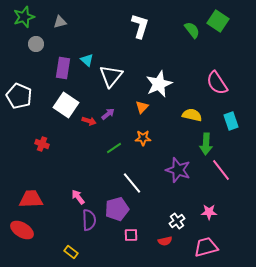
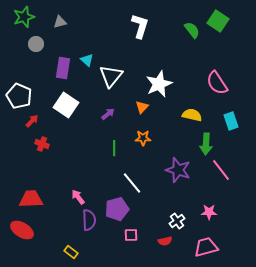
red arrow: moved 57 px left; rotated 64 degrees counterclockwise
green line: rotated 56 degrees counterclockwise
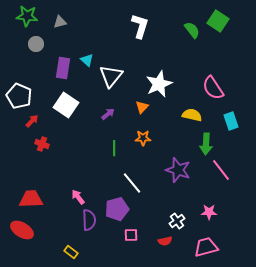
green star: moved 3 px right, 1 px up; rotated 25 degrees clockwise
pink semicircle: moved 4 px left, 5 px down
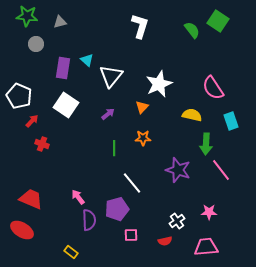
red trapezoid: rotated 25 degrees clockwise
pink trapezoid: rotated 10 degrees clockwise
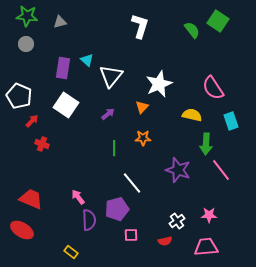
gray circle: moved 10 px left
pink star: moved 3 px down
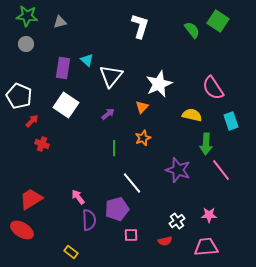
orange star: rotated 21 degrees counterclockwise
red trapezoid: rotated 55 degrees counterclockwise
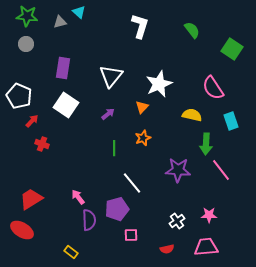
green square: moved 14 px right, 28 px down
cyan triangle: moved 8 px left, 48 px up
purple star: rotated 15 degrees counterclockwise
red semicircle: moved 2 px right, 8 px down
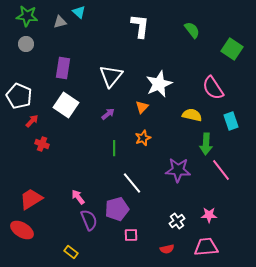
white L-shape: rotated 10 degrees counterclockwise
purple semicircle: rotated 20 degrees counterclockwise
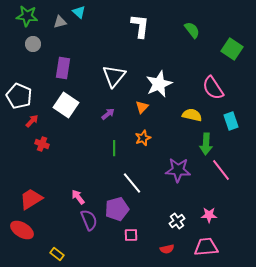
gray circle: moved 7 px right
white triangle: moved 3 px right
yellow rectangle: moved 14 px left, 2 px down
